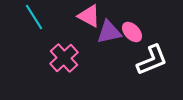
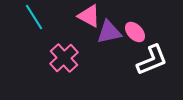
pink ellipse: moved 3 px right
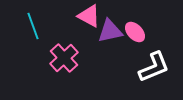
cyan line: moved 1 px left, 9 px down; rotated 12 degrees clockwise
purple triangle: moved 1 px right, 1 px up
white L-shape: moved 2 px right, 7 px down
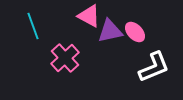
pink cross: moved 1 px right
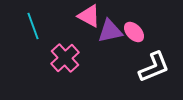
pink ellipse: moved 1 px left
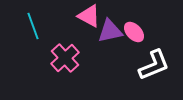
white L-shape: moved 2 px up
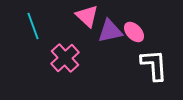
pink triangle: moved 2 px left; rotated 15 degrees clockwise
white L-shape: rotated 72 degrees counterclockwise
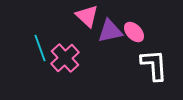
cyan line: moved 7 px right, 22 px down
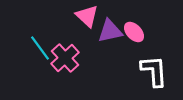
cyan line: rotated 16 degrees counterclockwise
white L-shape: moved 6 px down
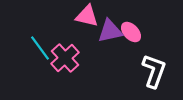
pink triangle: rotated 30 degrees counterclockwise
pink ellipse: moved 3 px left
white L-shape: rotated 24 degrees clockwise
